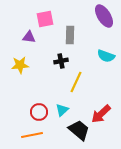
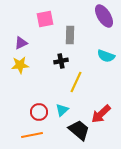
purple triangle: moved 8 px left, 6 px down; rotated 32 degrees counterclockwise
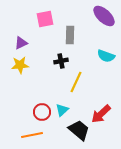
purple ellipse: rotated 15 degrees counterclockwise
red circle: moved 3 px right
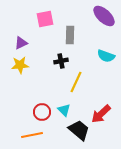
cyan triangle: moved 2 px right; rotated 32 degrees counterclockwise
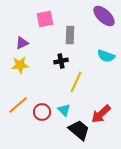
purple triangle: moved 1 px right
orange line: moved 14 px left, 30 px up; rotated 30 degrees counterclockwise
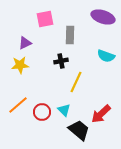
purple ellipse: moved 1 px left, 1 px down; rotated 25 degrees counterclockwise
purple triangle: moved 3 px right
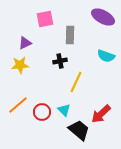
purple ellipse: rotated 10 degrees clockwise
black cross: moved 1 px left
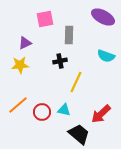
gray rectangle: moved 1 px left
cyan triangle: rotated 32 degrees counterclockwise
black trapezoid: moved 4 px down
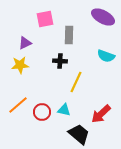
black cross: rotated 16 degrees clockwise
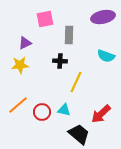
purple ellipse: rotated 40 degrees counterclockwise
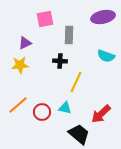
cyan triangle: moved 1 px right, 2 px up
